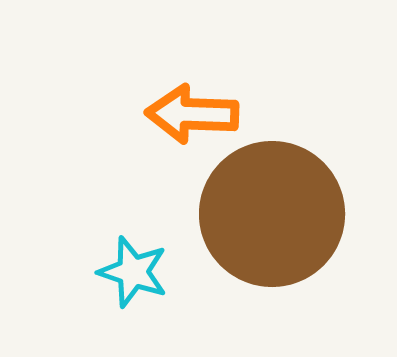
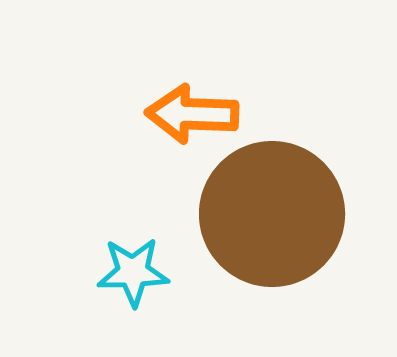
cyan star: rotated 20 degrees counterclockwise
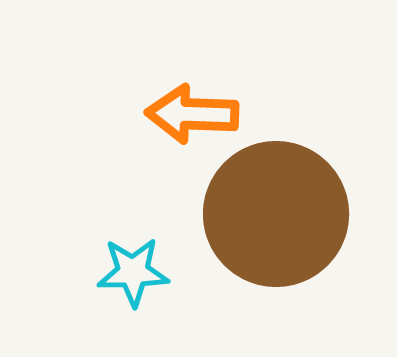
brown circle: moved 4 px right
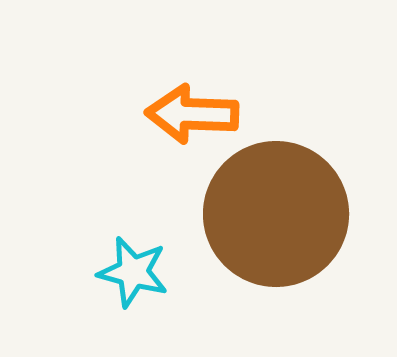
cyan star: rotated 16 degrees clockwise
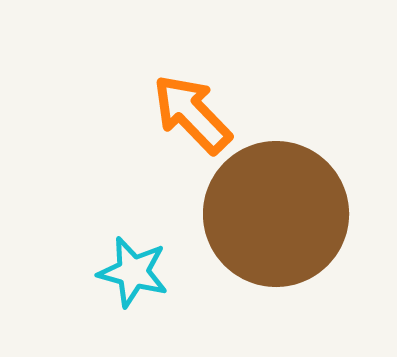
orange arrow: rotated 44 degrees clockwise
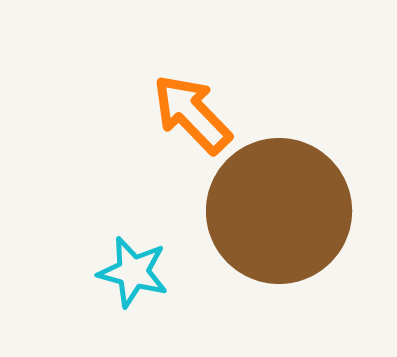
brown circle: moved 3 px right, 3 px up
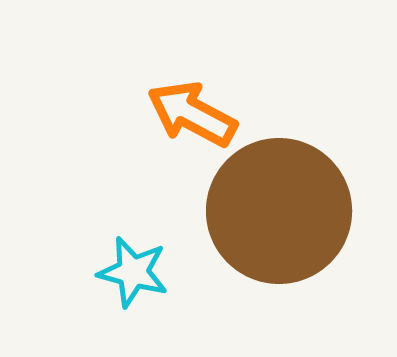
orange arrow: rotated 18 degrees counterclockwise
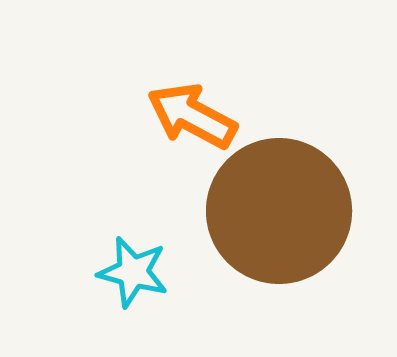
orange arrow: moved 2 px down
